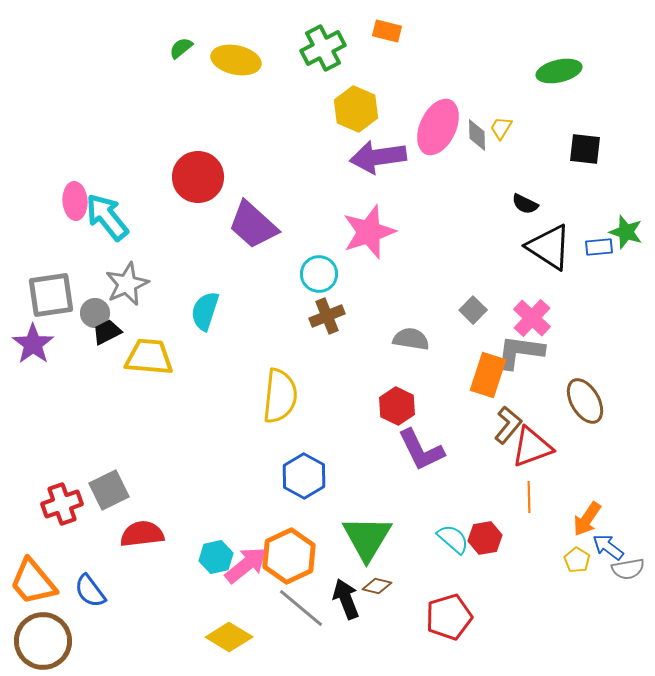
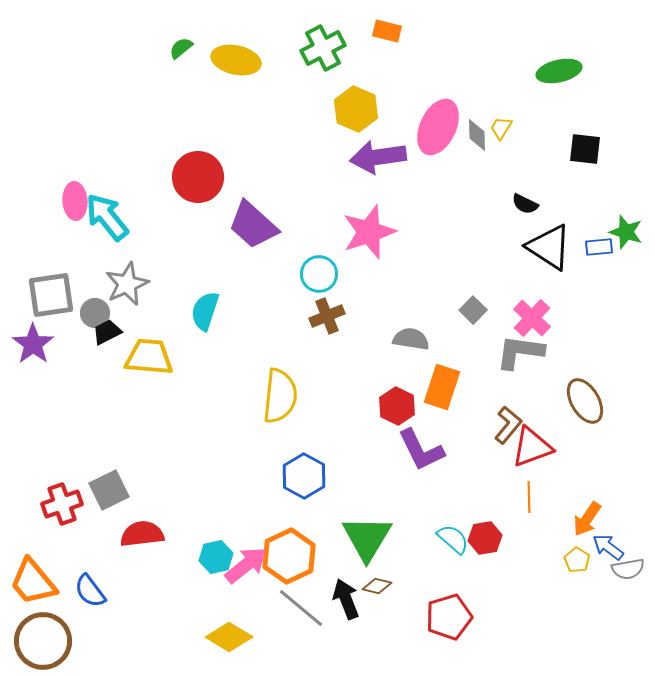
orange rectangle at (488, 375): moved 46 px left, 12 px down
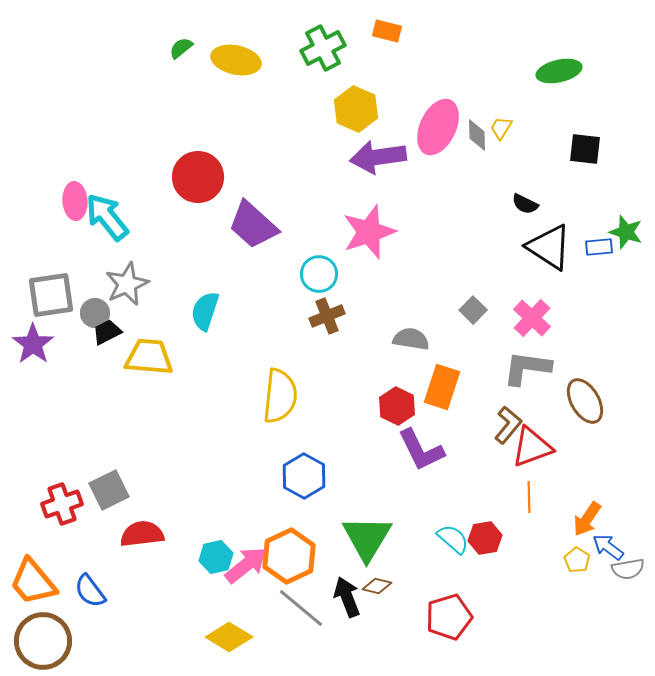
gray L-shape at (520, 352): moved 7 px right, 16 px down
black arrow at (346, 599): moved 1 px right, 2 px up
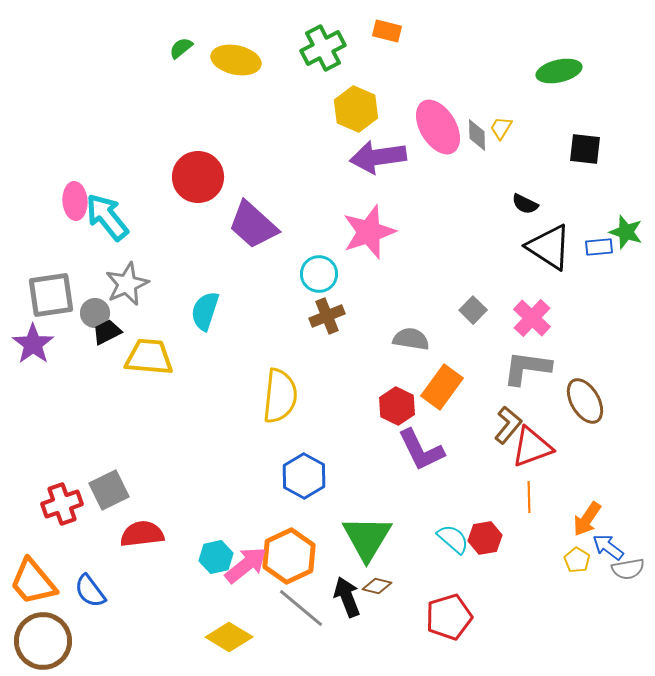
pink ellipse at (438, 127): rotated 56 degrees counterclockwise
orange rectangle at (442, 387): rotated 18 degrees clockwise
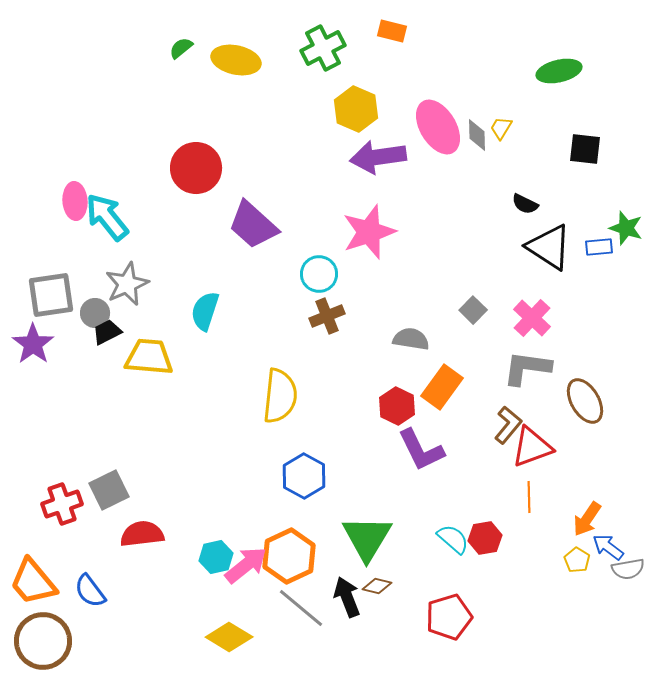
orange rectangle at (387, 31): moved 5 px right
red circle at (198, 177): moved 2 px left, 9 px up
green star at (626, 232): moved 4 px up
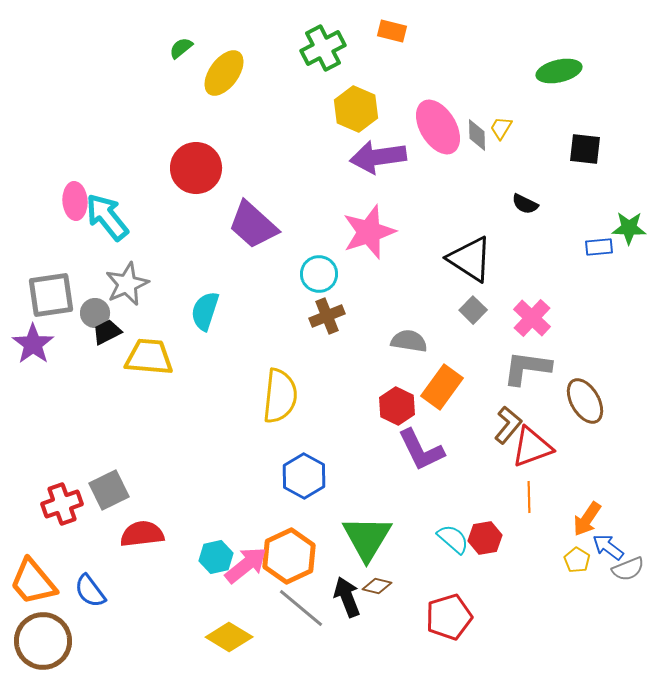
yellow ellipse at (236, 60): moved 12 px left, 13 px down; rotated 66 degrees counterclockwise
green star at (626, 228): moved 3 px right; rotated 16 degrees counterclockwise
black triangle at (549, 247): moved 79 px left, 12 px down
gray semicircle at (411, 339): moved 2 px left, 2 px down
gray semicircle at (628, 569): rotated 12 degrees counterclockwise
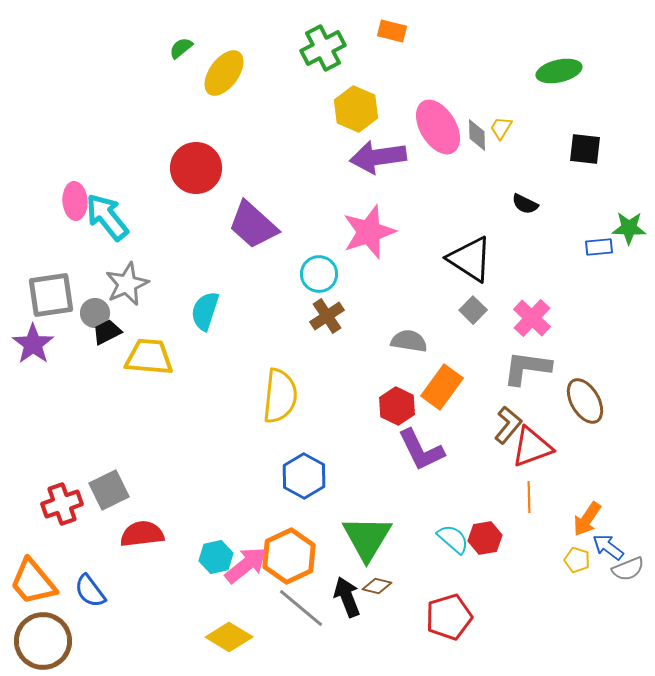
brown cross at (327, 316): rotated 12 degrees counterclockwise
yellow pentagon at (577, 560): rotated 15 degrees counterclockwise
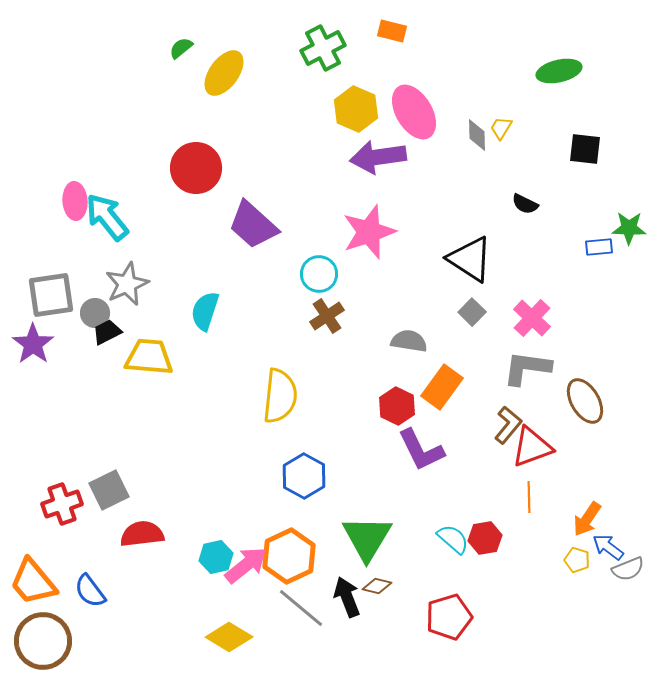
pink ellipse at (438, 127): moved 24 px left, 15 px up
gray square at (473, 310): moved 1 px left, 2 px down
